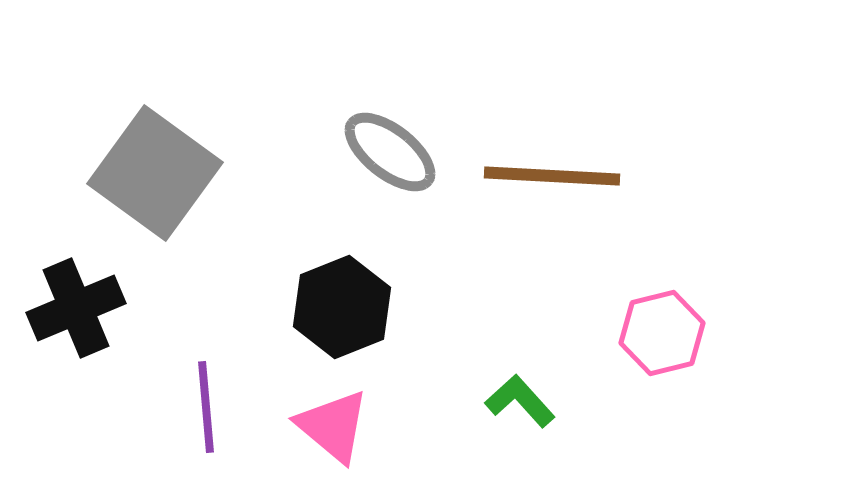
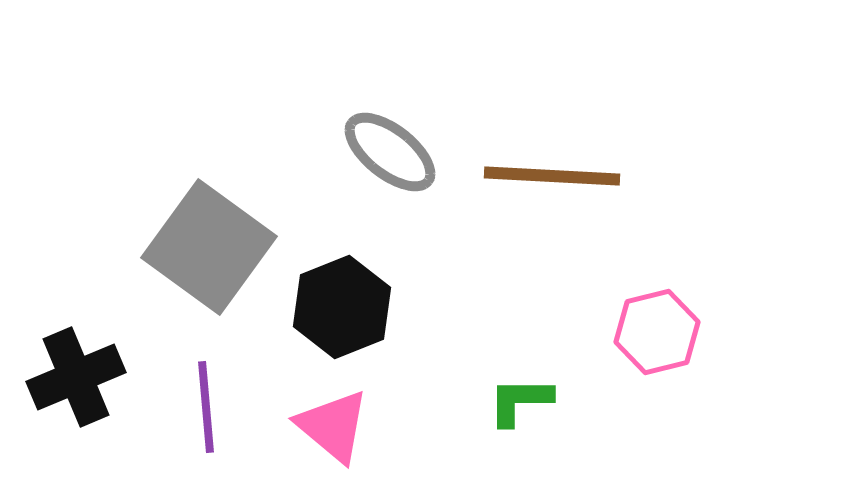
gray square: moved 54 px right, 74 px down
black cross: moved 69 px down
pink hexagon: moved 5 px left, 1 px up
green L-shape: rotated 48 degrees counterclockwise
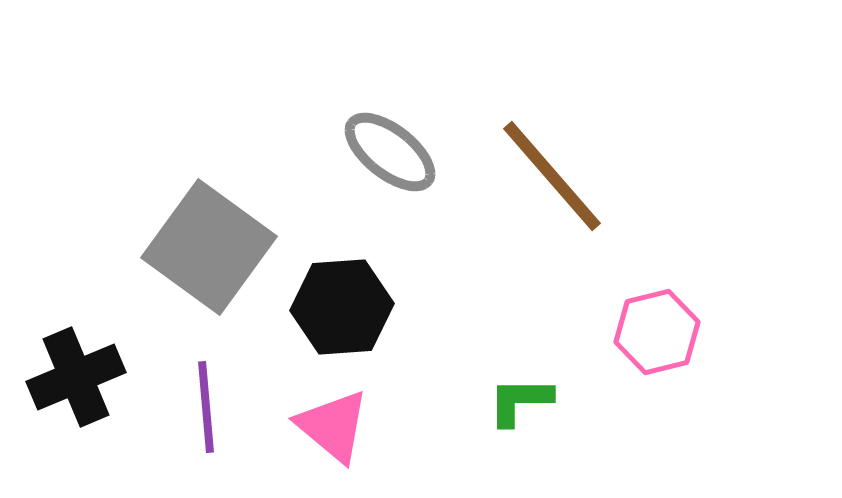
brown line: rotated 46 degrees clockwise
black hexagon: rotated 18 degrees clockwise
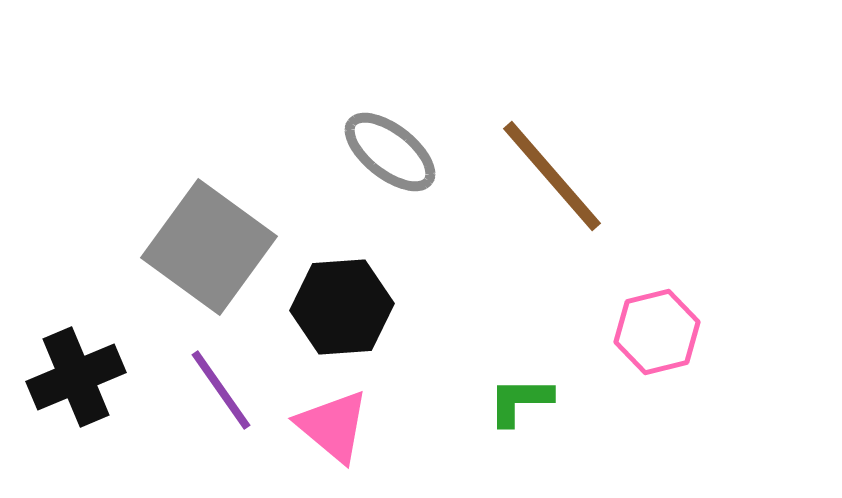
purple line: moved 15 px right, 17 px up; rotated 30 degrees counterclockwise
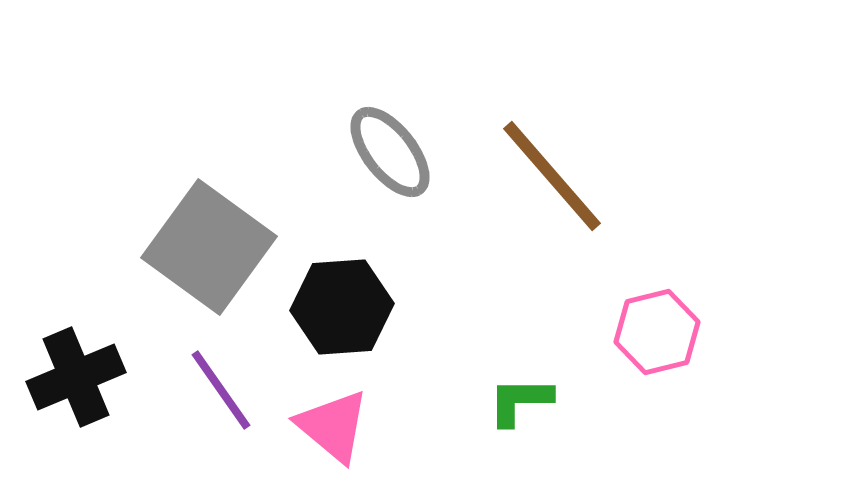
gray ellipse: rotated 14 degrees clockwise
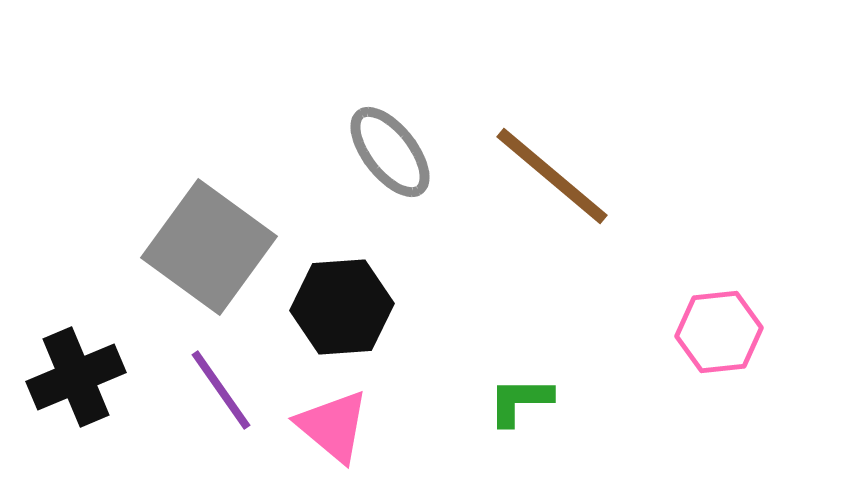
brown line: rotated 9 degrees counterclockwise
pink hexagon: moved 62 px right; rotated 8 degrees clockwise
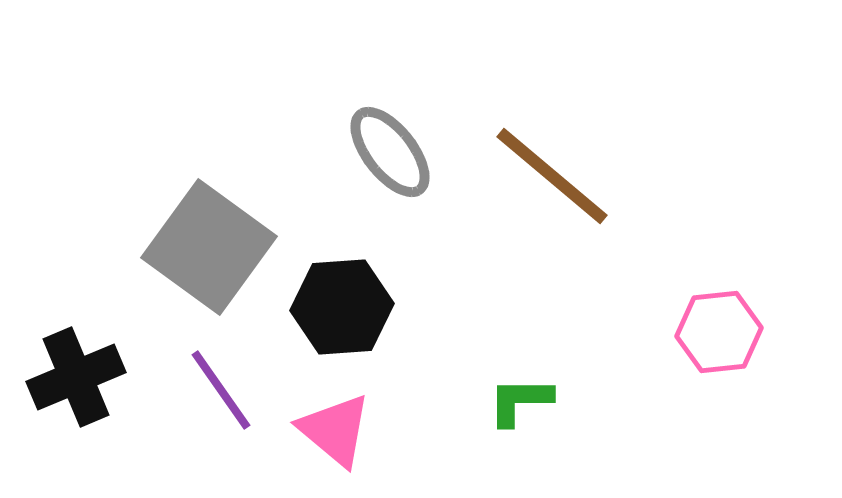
pink triangle: moved 2 px right, 4 px down
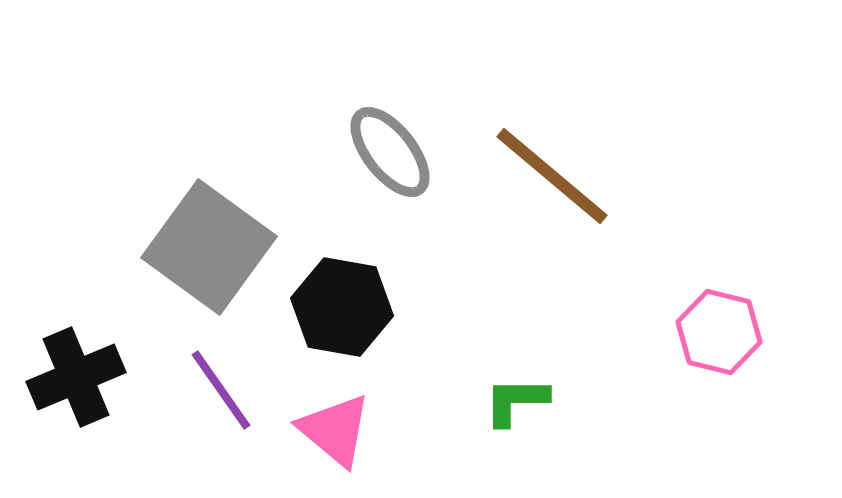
black hexagon: rotated 14 degrees clockwise
pink hexagon: rotated 20 degrees clockwise
green L-shape: moved 4 px left
